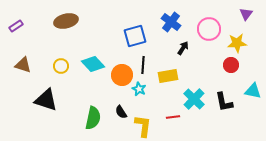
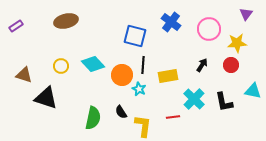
blue square: rotated 30 degrees clockwise
black arrow: moved 19 px right, 17 px down
brown triangle: moved 1 px right, 10 px down
black triangle: moved 2 px up
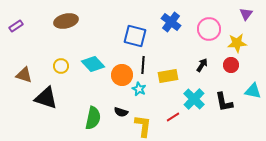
black semicircle: rotated 40 degrees counterclockwise
red line: rotated 24 degrees counterclockwise
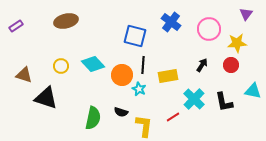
yellow L-shape: moved 1 px right
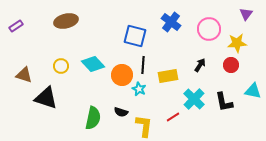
black arrow: moved 2 px left
